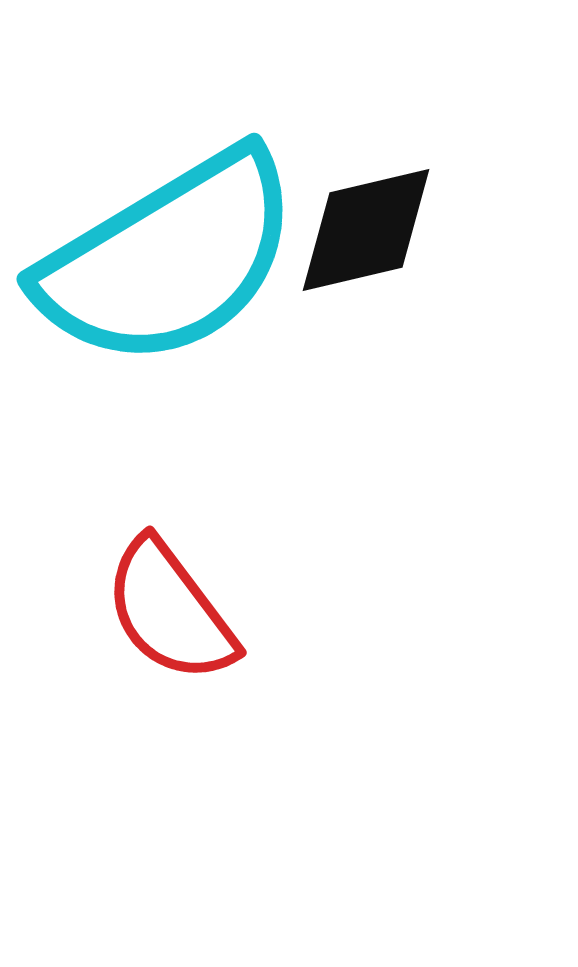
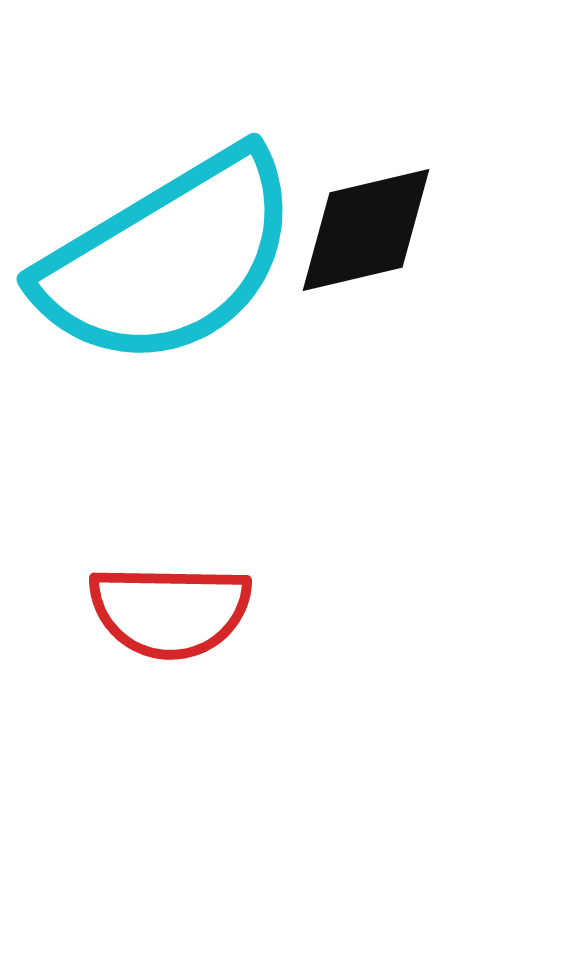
red semicircle: rotated 52 degrees counterclockwise
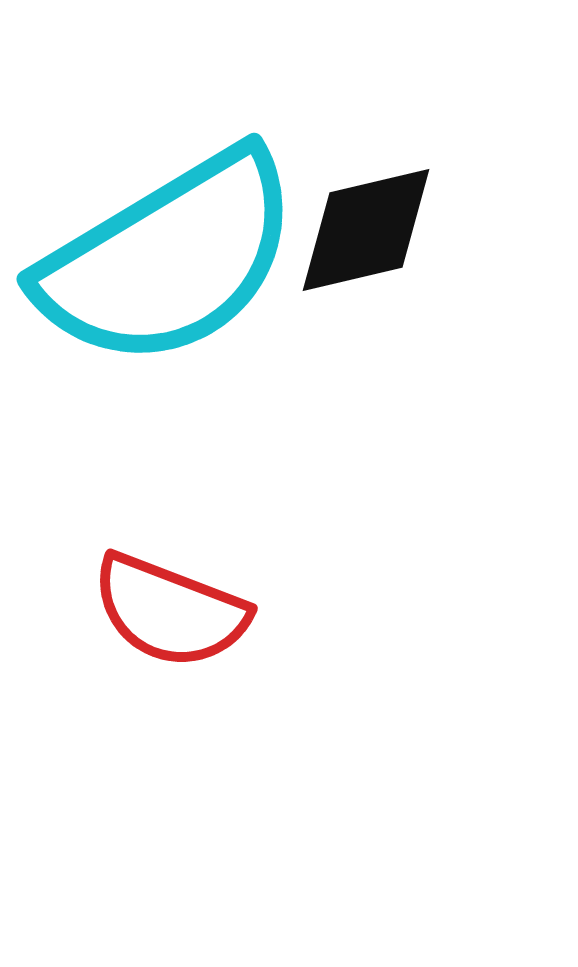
red semicircle: rotated 20 degrees clockwise
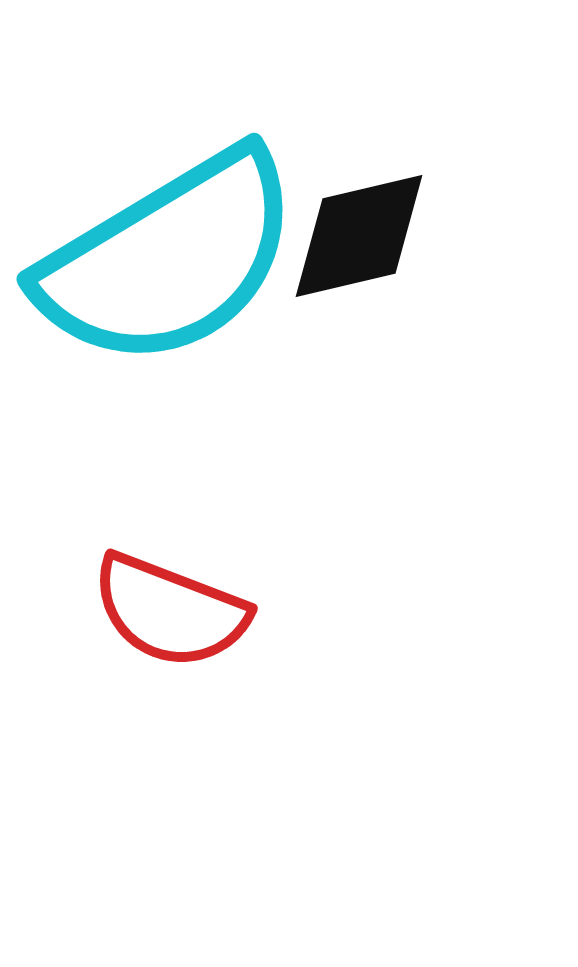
black diamond: moved 7 px left, 6 px down
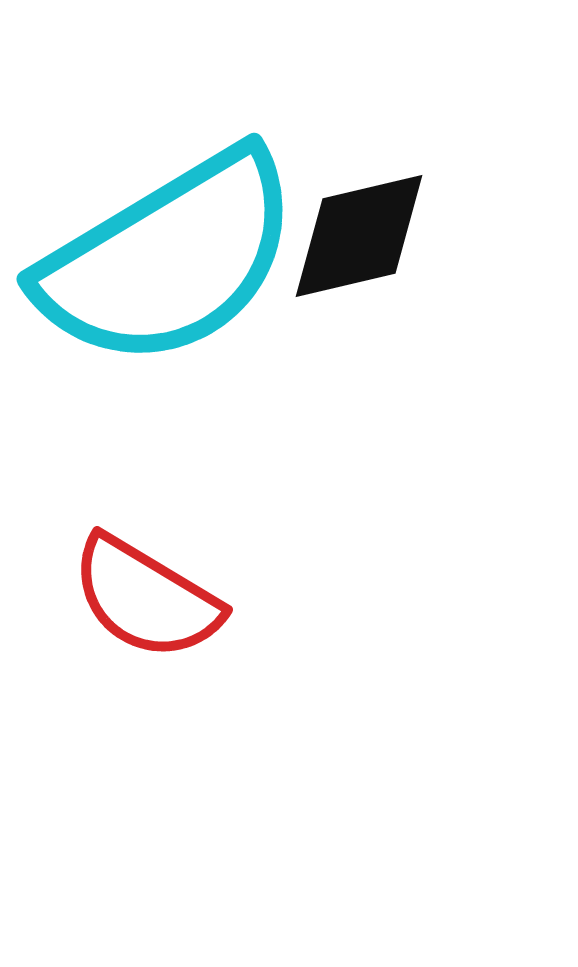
red semicircle: moved 24 px left, 13 px up; rotated 10 degrees clockwise
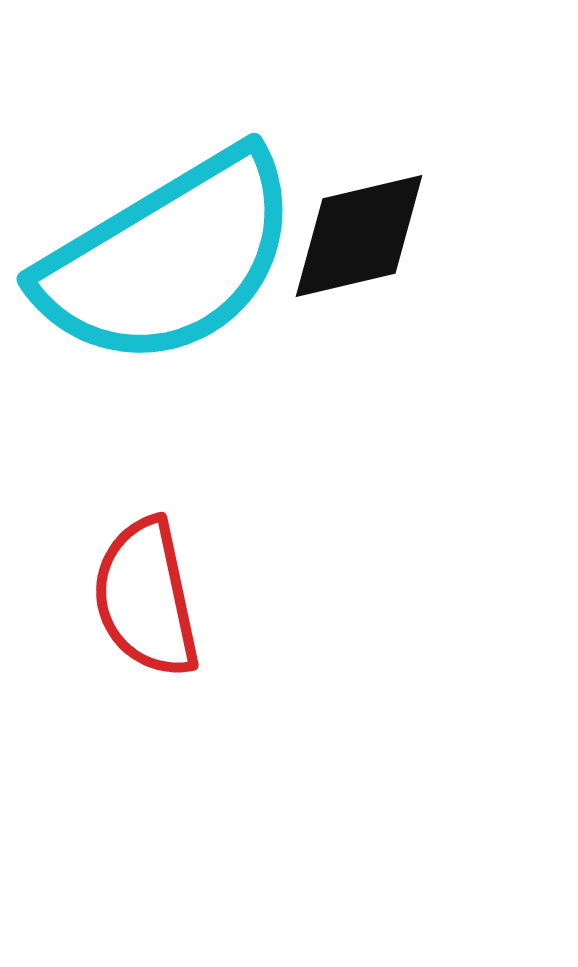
red semicircle: rotated 47 degrees clockwise
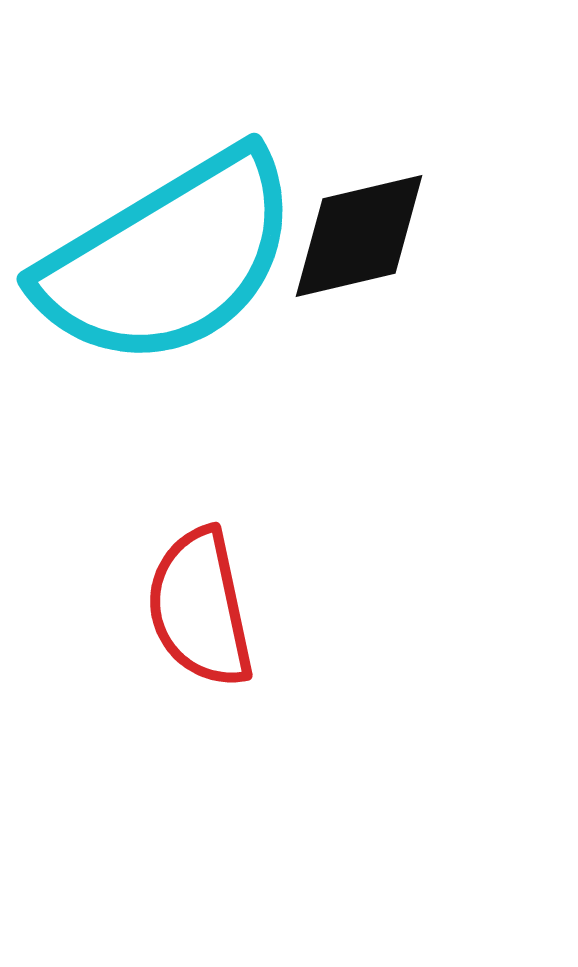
red semicircle: moved 54 px right, 10 px down
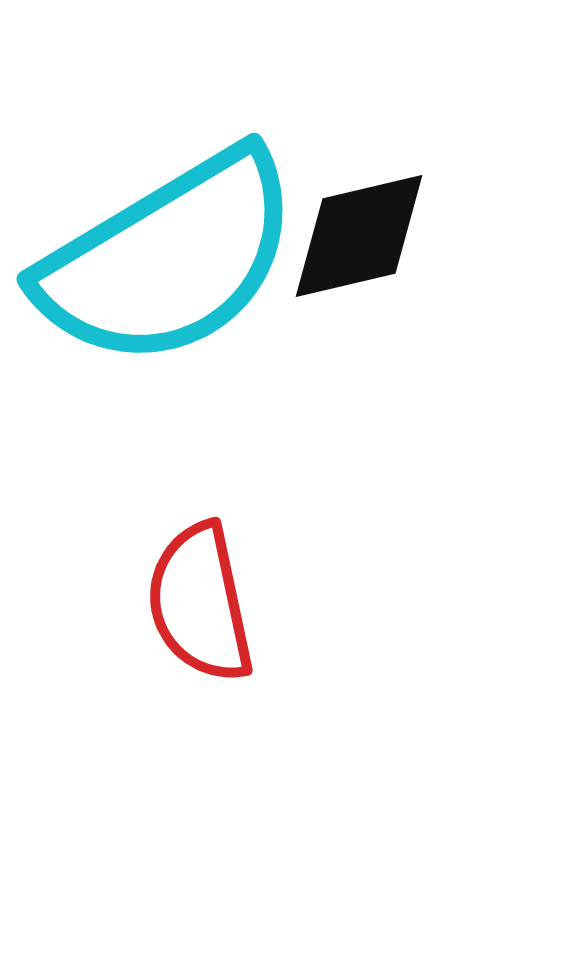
red semicircle: moved 5 px up
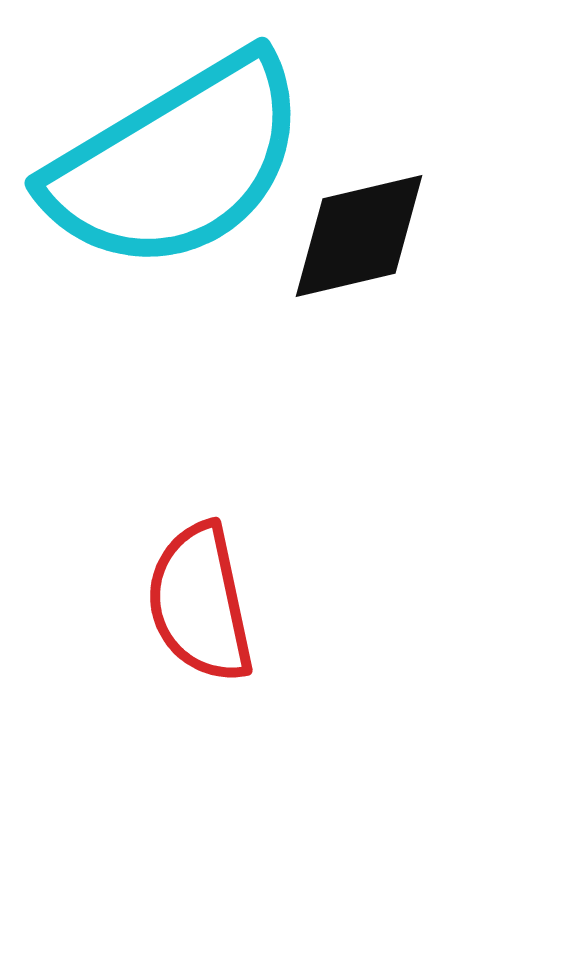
cyan semicircle: moved 8 px right, 96 px up
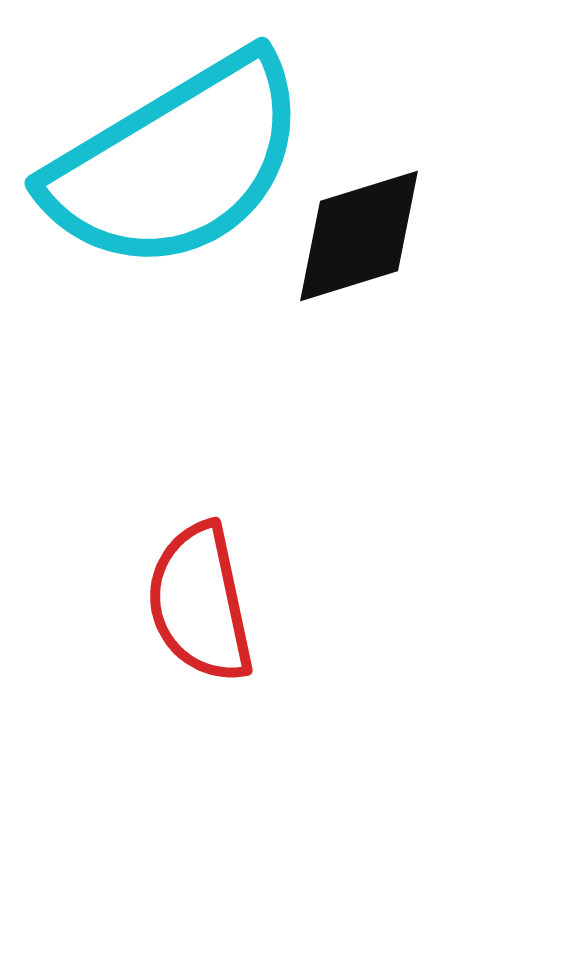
black diamond: rotated 4 degrees counterclockwise
